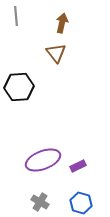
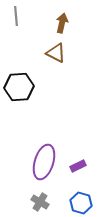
brown triangle: rotated 25 degrees counterclockwise
purple ellipse: moved 1 px right, 2 px down; rotated 52 degrees counterclockwise
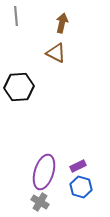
purple ellipse: moved 10 px down
blue hexagon: moved 16 px up
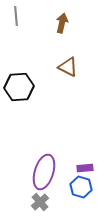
brown triangle: moved 12 px right, 14 px down
purple rectangle: moved 7 px right, 2 px down; rotated 21 degrees clockwise
gray cross: rotated 18 degrees clockwise
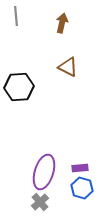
purple rectangle: moved 5 px left
blue hexagon: moved 1 px right, 1 px down
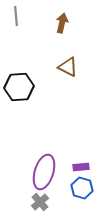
purple rectangle: moved 1 px right, 1 px up
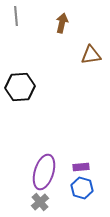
brown triangle: moved 23 px right, 12 px up; rotated 35 degrees counterclockwise
black hexagon: moved 1 px right
